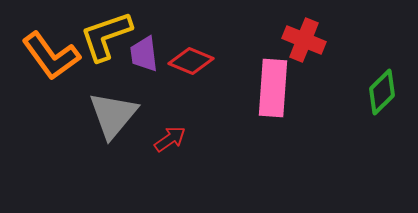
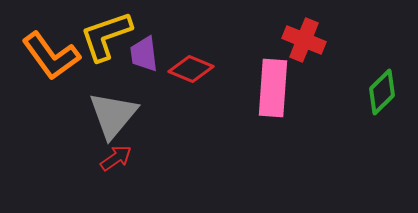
red diamond: moved 8 px down
red arrow: moved 54 px left, 19 px down
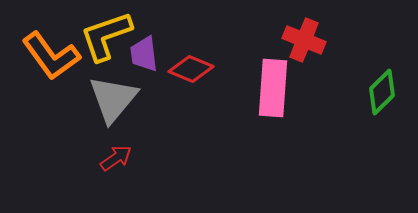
gray triangle: moved 16 px up
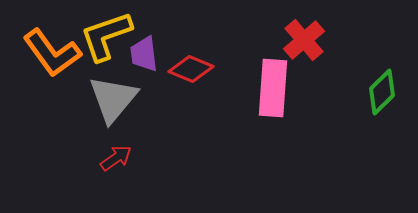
red cross: rotated 27 degrees clockwise
orange L-shape: moved 1 px right, 3 px up
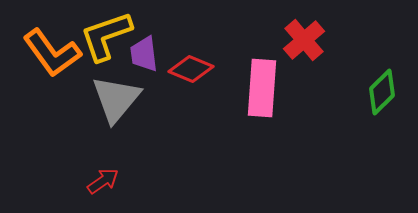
pink rectangle: moved 11 px left
gray triangle: moved 3 px right
red arrow: moved 13 px left, 23 px down
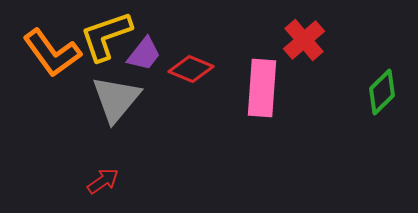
purple trapezoid: rotated 135 degrees counterclockwise
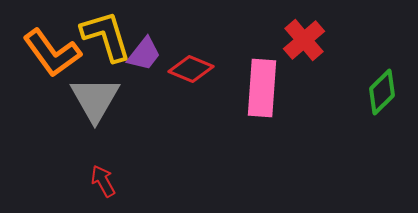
yellow L-shape: rotated 92 degrees clockwise
gray triangle: moved 21 px left; rotated 10 degrees counterclockwise
red arrow: rotated 84 degrees counterclockwise
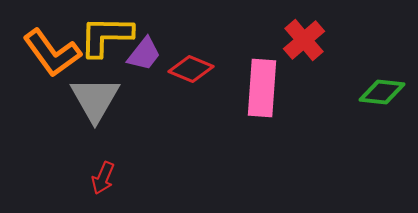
yellow L-shape: rotated 72 degrees counterclockwise
green diamond: rotated 51 degrees clockwise
red arrow: moved 3 px up; rotated 128 degrees counterclockwise
